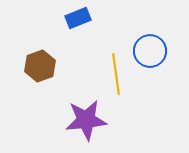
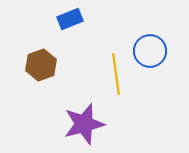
blue rectangle: moved 8 px left, 1 px down
brown hexagon: moved 1 px right, 1 px up
purple star: moved 2 px left, 4 px down; rotated 9 degrees counterclockwise
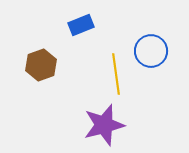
blue rectangle: moved 11 px right, 6 px down
blue circle: moved 1 px right
purple star: moved 20 px right, 1 px down
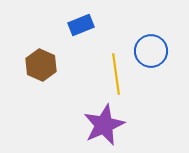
brown hexagon: rotated 16 degrees counterclockwise
purple star: rotated 9 degrees counterclockwise
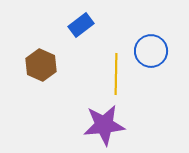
blue rectangle: rotated 15 degrees counterclockwise
yellow line: rotated 9 degrees clockwise
purple star: rotated 18 degrees clockwise
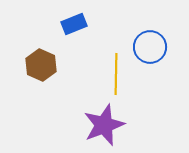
blue rectangle: moved 7 px left, 1 px up; rotated 15 degrees clockwise
blue circle: moved 1 px left, 4 px up
purple star: rotated 15 degrees counterclockwise
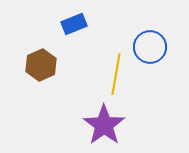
brown hexagon: rotated 12 degrees clockwise
yellow line: rotated 9 degrees clockwise
purple star: rotated 15 degrees counterclockwise
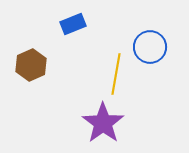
blue rectangle: moved 1 px left
brown hexagon: moved 10 px left
purple star: moved 1 px left, 2 px up
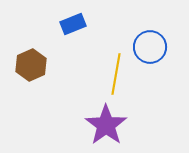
purple star: moved 3 px right, 2 px down
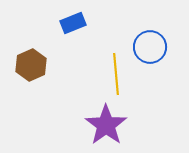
blue rectangle: moved 1 px up
yellow line: rotated 15 degrees counterclockwise
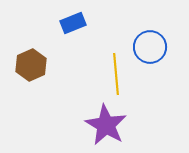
purple star: rotated 6 degrees counterclockwise
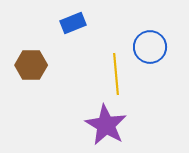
brown hexagon: rotated 24 degrees clockwise
